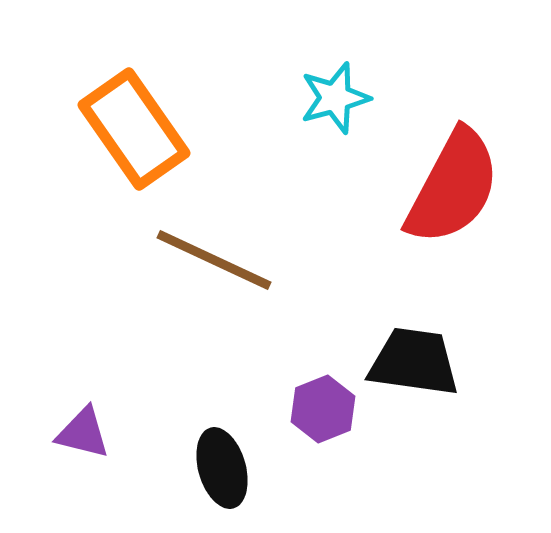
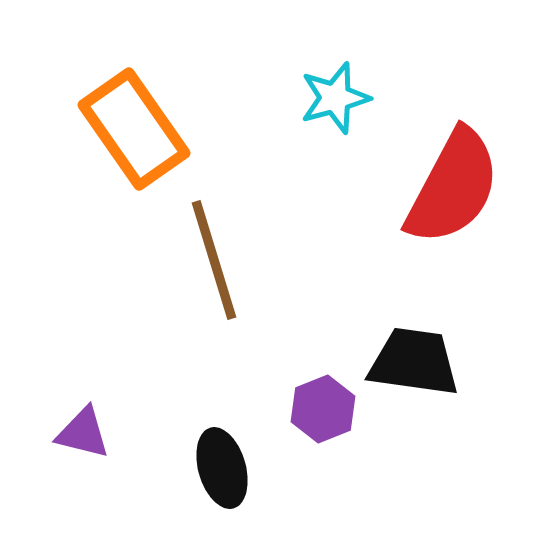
brown line: rotated 48 degrees clockwise
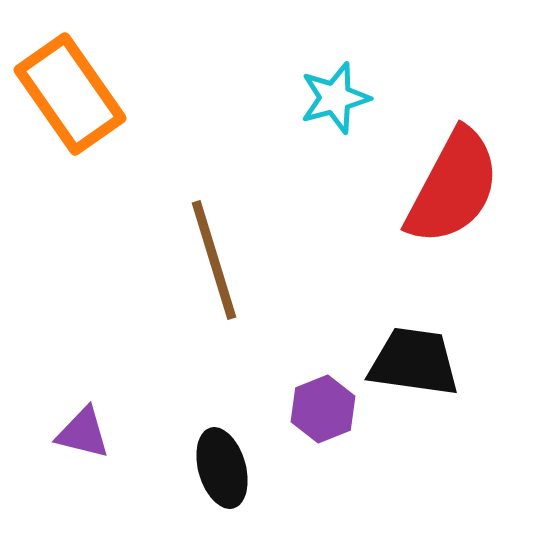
orange rectangle: moved 64 px left, 35 px up
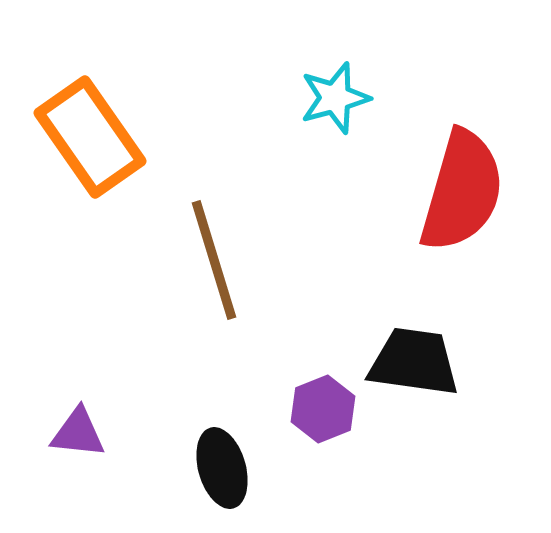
orange rectangle: moved 20 px right, 43 px down
red semicircle: moved 9 px right, 4 px down; rotated 12 degrees counterclockwise
purple triangle: moved 5 px left; rotated 8 degrees counterclockwise
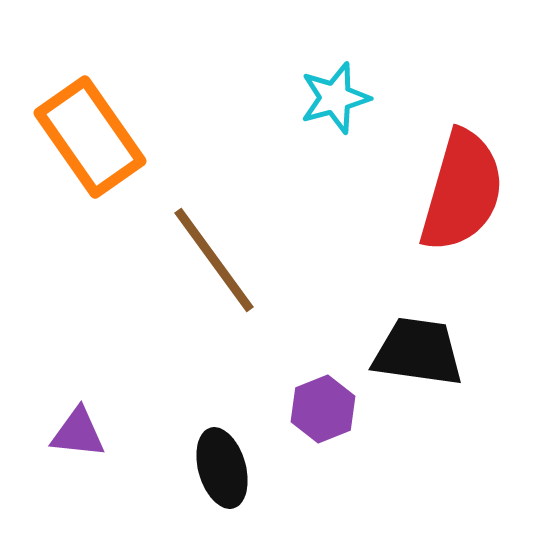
brown line: rotated 19 degrees counterclockwise
black trapezoid: moved 4 px right, 10 px up
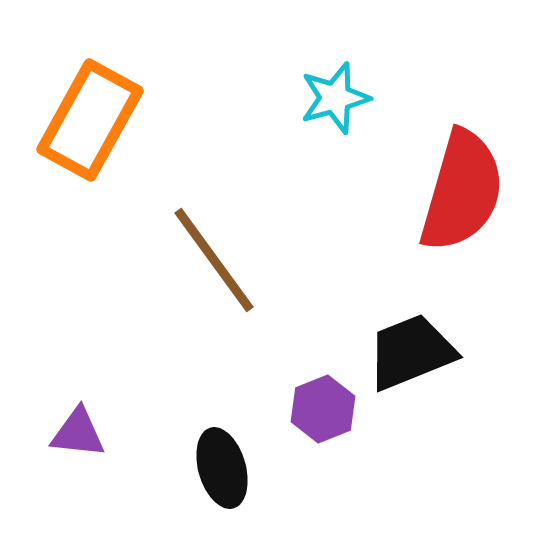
orange rectangle: moved 17 px up; rotated 64 degrees clockwise
black trapezoid: moved 7 px left; rotated 30 degrees counterclockwise
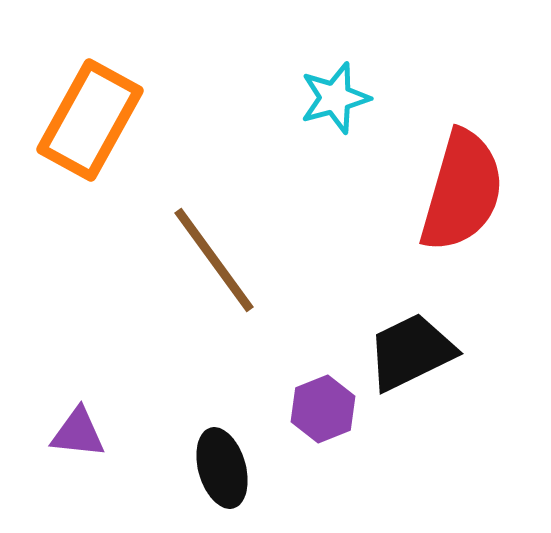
black trapezoid: rotated 4 degrees counterclockwise
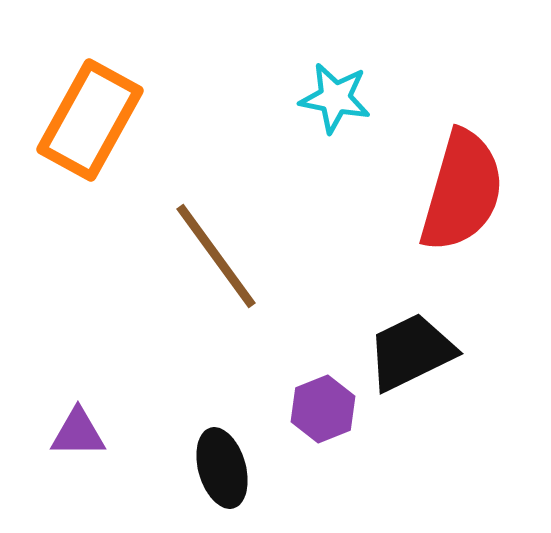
cyan star: rotated 26 degrees clockwise
brown line: moved 2 px right, 4 px up
purple triangle: rotated 6 degrees counterclockwise
